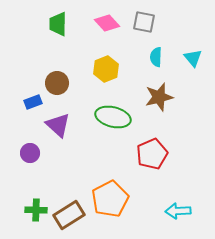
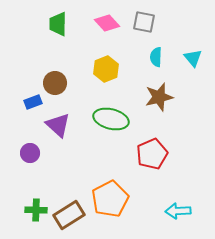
brown circle: moved 2 px left
green ellipse: moved 2 px left, 2 px down
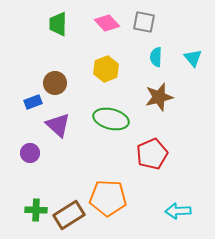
orange pentagon: moved 2 px left, 1 px up; rotated 30 degrees clockwise
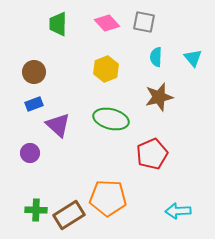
brown circle: moved 21 px left, 11 px up
blue rectangle: moved 1 px right, 2 px down
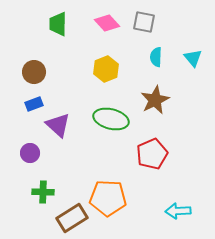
brown star: moved 4 px left, 3 px down; rotated 12 degrees counterclockwise
green cross: moved 7 px right, 18 px up
brown rectangle: moved 3 px right, 3 px down
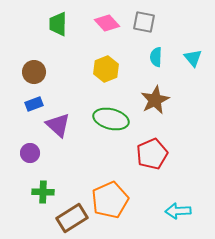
orange pentagon: moved 2 px right, 2 px down; rotated 27 degrees counterclockwise
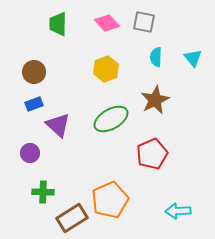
green ellipse: rotated 44 degrees counterclockwise
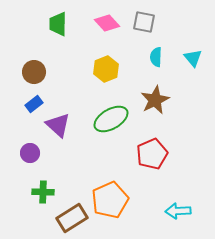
blue rectangle: rotated 18 degrees counterclockwise
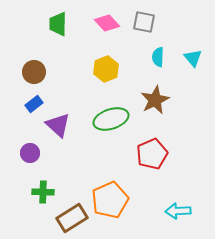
cyan semicircle: moved 2 px right
green ellipse: rotated 12 degrees clockwise
